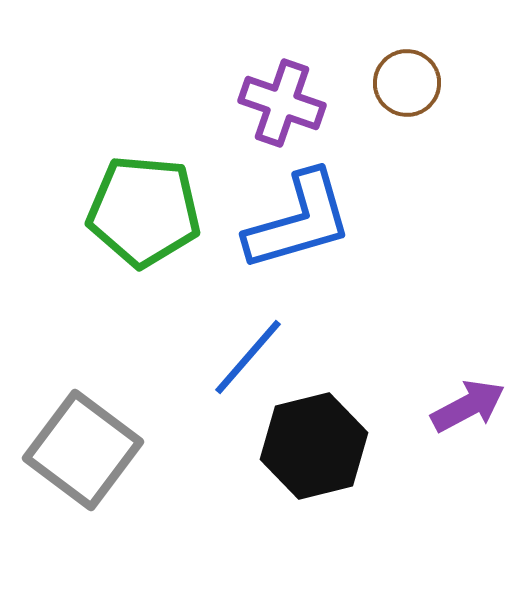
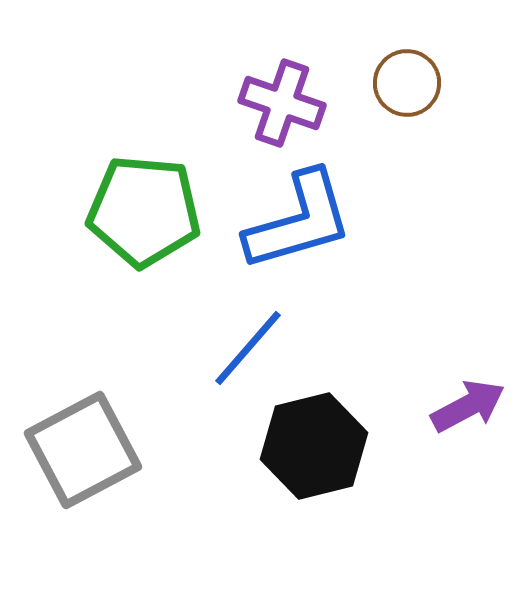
blue line: moved 9 px up
gray square: rotated 25 degrees clockwise
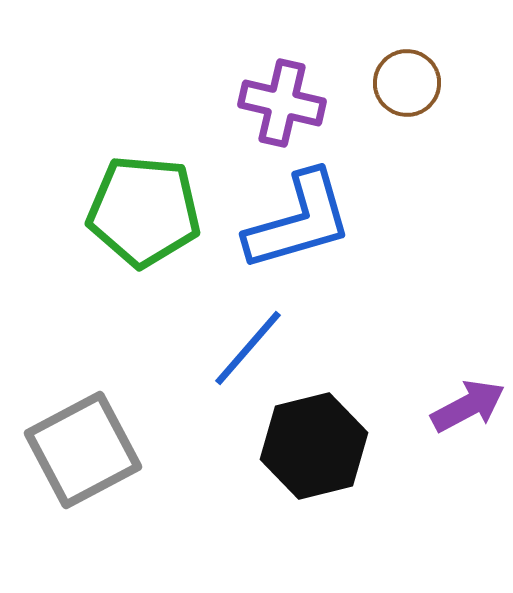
purple cross: rotated 6 degrees counterclockwise
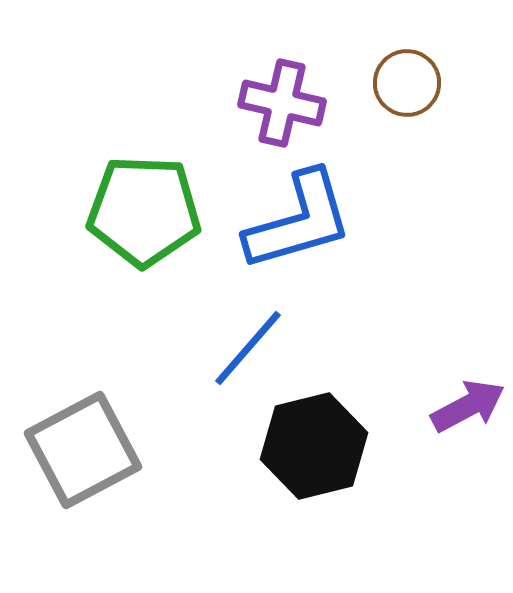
green pentagon: rotated 3 degrees counterclockwise
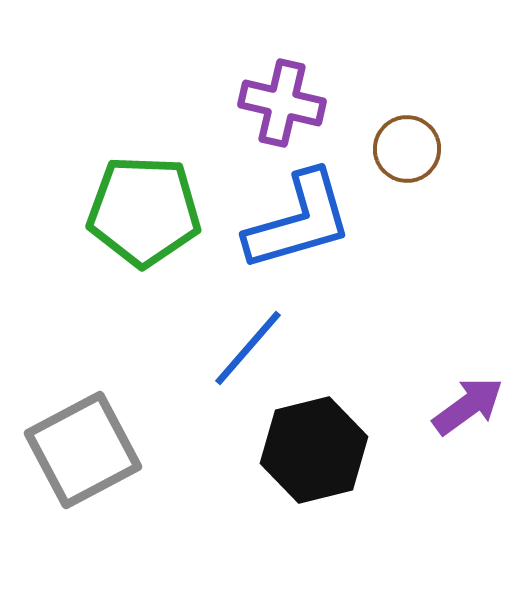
brown circle: moved 66 px down
purple arrow: rotated 8 degrees counterclockwise
black hexagon: moved 4 px down
